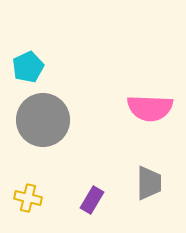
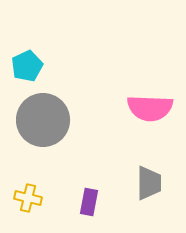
cyan pentagon: moved 1 px left, 1 px up
purple rectangle: moved 3 px left, 2 px down; rotated 20 degrees counterclockwise
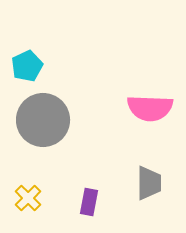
yellow cross: rotated 32 degrees clockwise
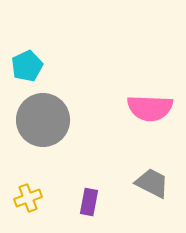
gray trapezoid: moved 3 px right; rotated 63 degrees counterclockwise
yellow cross: rotated 24 degrees clockwise
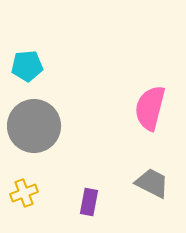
cyan pentagon: rotated 20 degrees clockwise
pink semicircle: rotated 102 degrees clockwise
gray circle: moved 9 px left, 6 px down
yellow cross: moved 4 px left, 5 px up
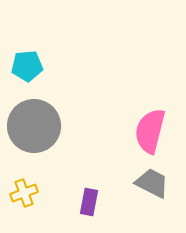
pink semicircle: moved 23 px down
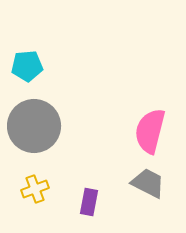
gray trapezoid: moved 4 px left
yellow cross: moved 11 px right, 4 px up
